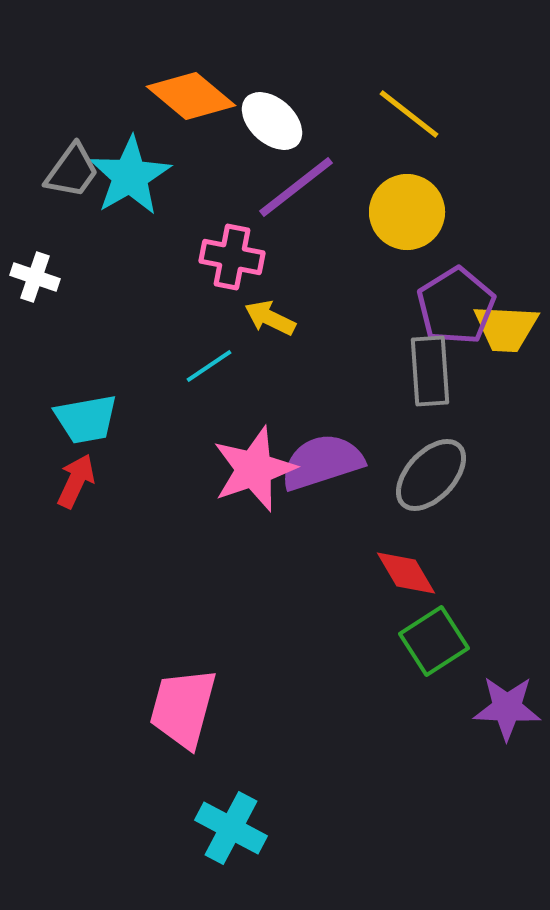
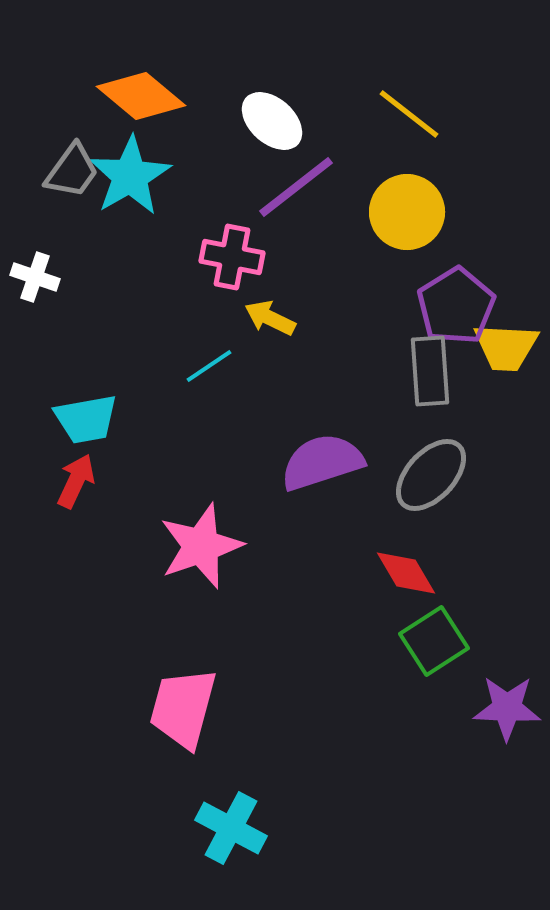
orange diamond: moved 50 px left
yellow trapezoid: moved 19 px down
pink star: moved 53 px left, 77 px down
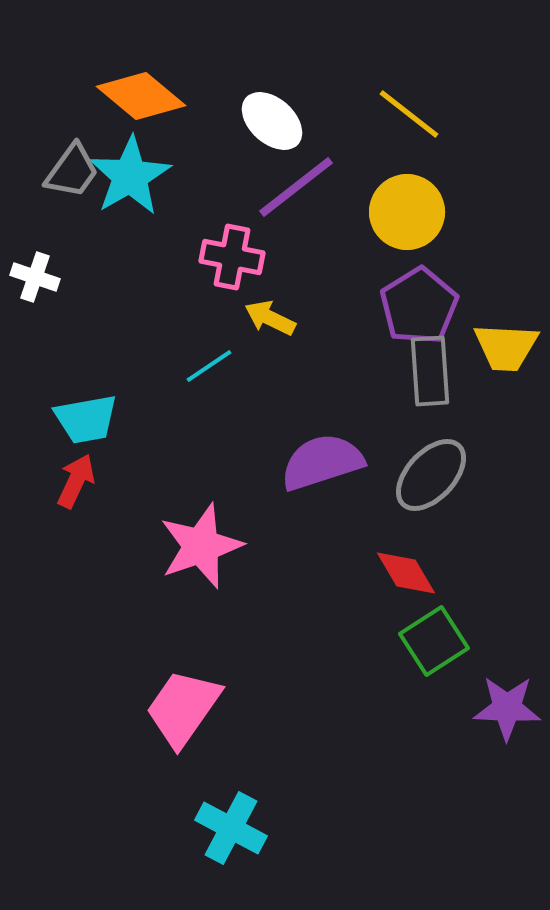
purple pentagon: moved 37 px left
pink trapezoid: rotated 20 degrees clockwise
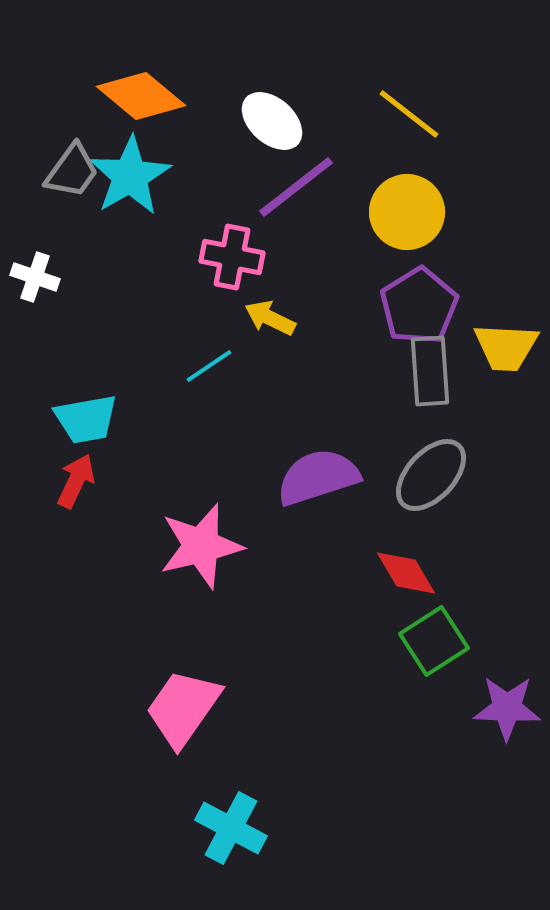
purple semicircle: moved 4 px left, 15 px down
pink star: rotated 6 degrees clockwise
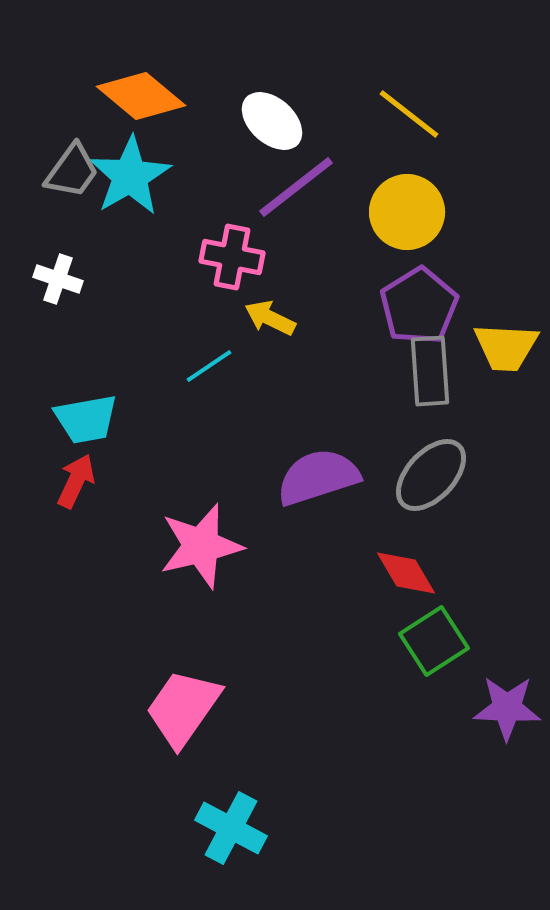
white cross: moved 23 px right, 2 px down
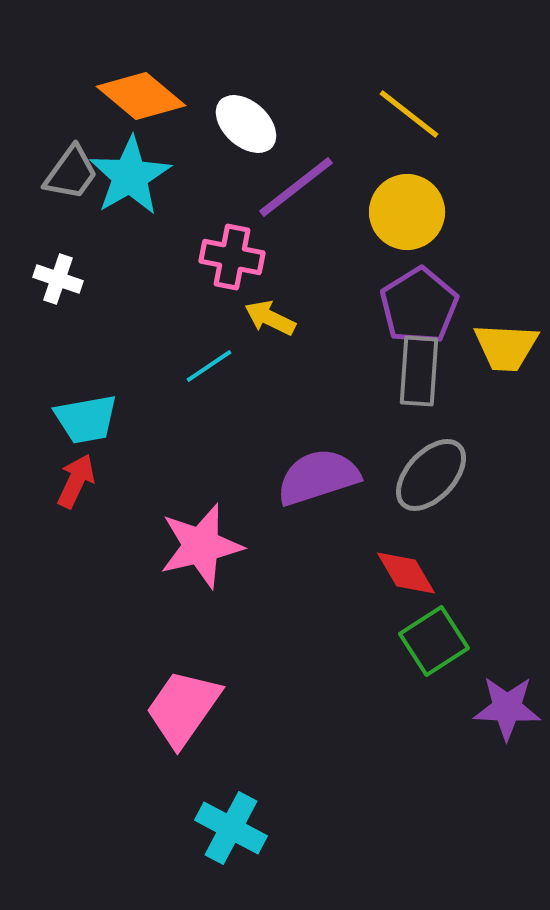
white ellipse: moved 26 px left, 3 px down
gray trapezoid: moved 1 px left, 2 px down
gray rectangle: moved 11 px left; rotated 8 degrees clockwise
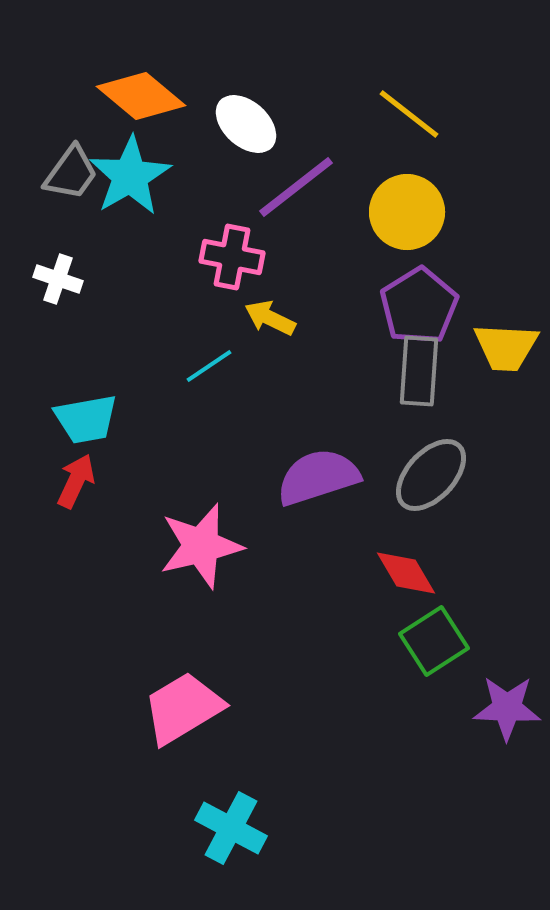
pink trapezoid: rotated 24 degrees clockwise
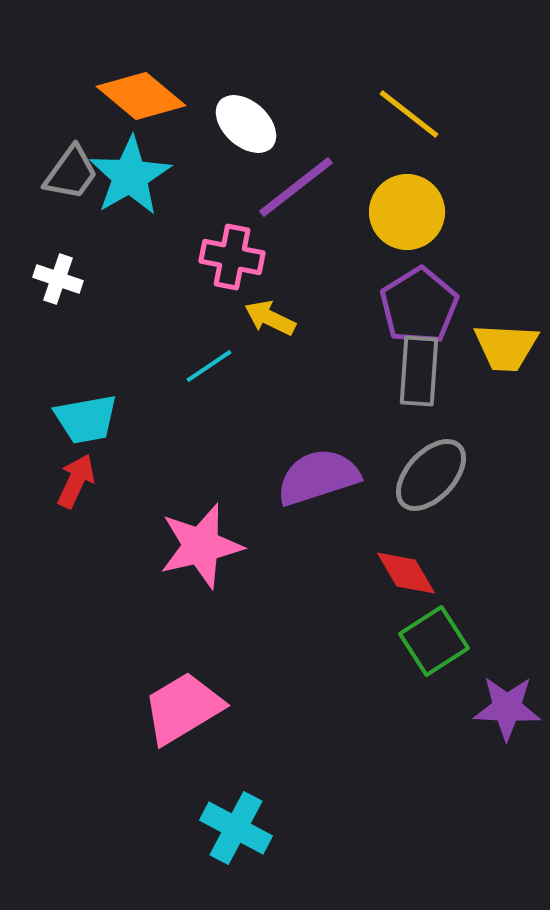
cyan cross: moved 5 px right
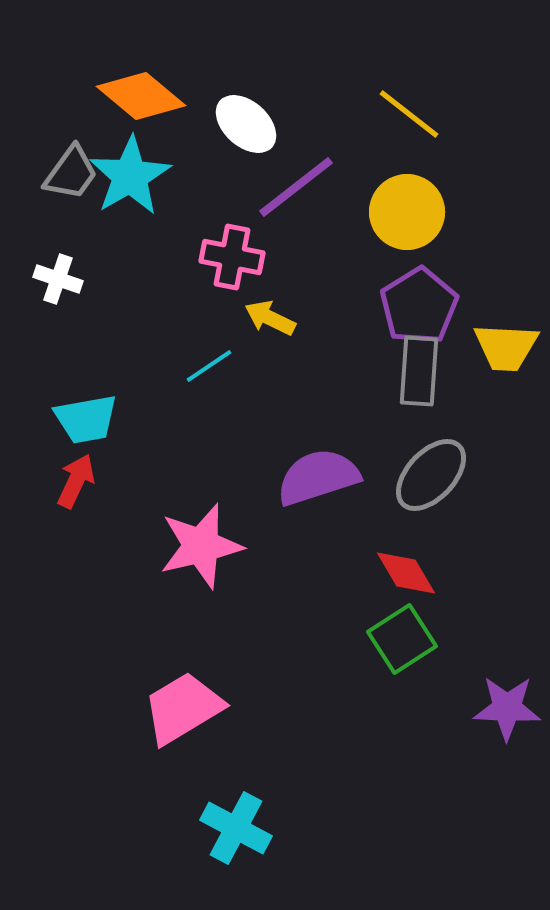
green square: moved 32 px left, 2 px up
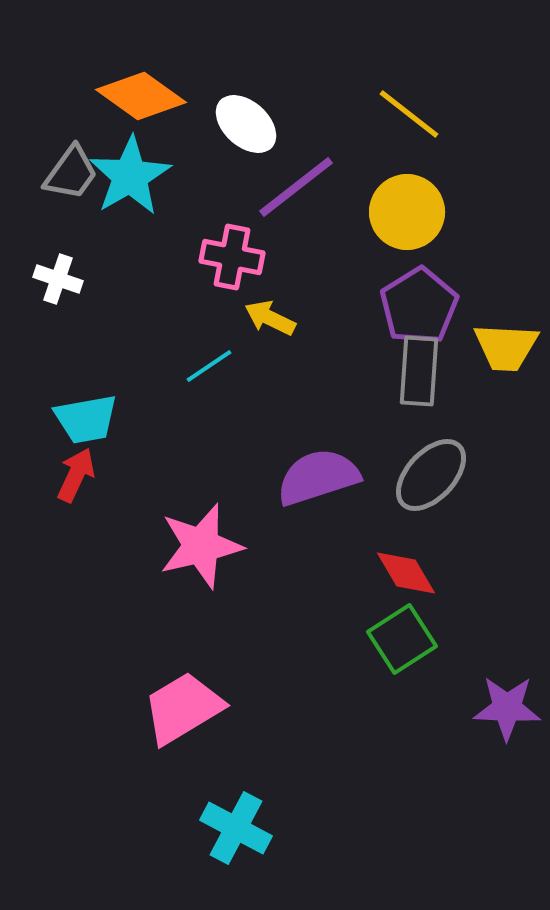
orange diamond: rotated 4 degrees counterclockwise
red arrow: moved 6 px up
